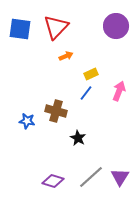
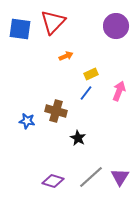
red triangle: moved 3 px left, 5 px up
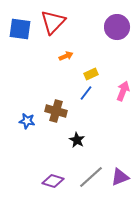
purple circle: moved 1 px right, 1 px down
pink arrow: moved 4 px right
black star: moved 1 px left, 2 px down
purple triangle: rotated 36 degrees clockwise
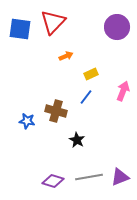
blue line: moved 4 px down
gray line: moved 2 px left; rotated 32 degrees clockwise
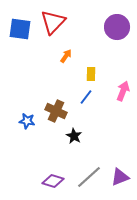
orange arrow: rotated 32 degrees counterclockwise
yellow rectangle: rotated 64 degrees counterclockwise
brown cross: rotated 10 degrees clockwise
black star: moved 3 px left, 4 px up
gray line: rotated 32 degrees counterclockwise
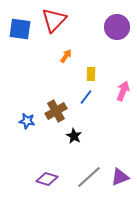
red triangle: moved 1 px right, 2 px up
brown cross: rotated 35 degrees clockwise
purple diamond: moved 6 px left, 2 px up
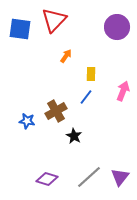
purple triangle: rotated 30 degrees counterclockwise
